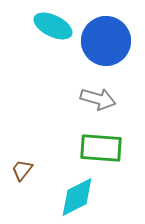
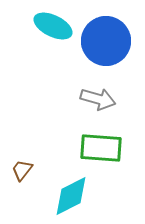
cyan diamond: moved 6 px left, 1 px up
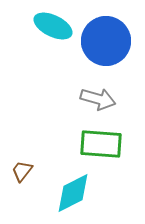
green rectangle: moved 4 px up
brown trapezoid: moved 1 px down
cyan diamond: moved 2 px right, 3 px up
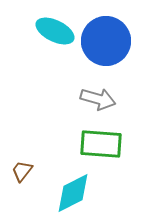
cyan ellipse: moved 2 px right, 5 px down
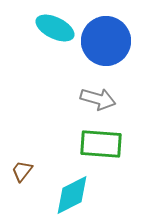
cyan ellipse: moved 3 px up
cyan diamond: moved 1 px left, 2 px down
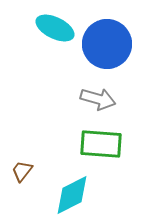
blue circle: moved 1 px right, 3 px down
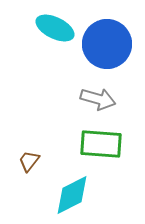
brown trapezoid: moved 7 px right, 10 px up
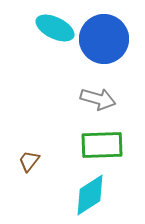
blue circle: moved 3 px left, 5 px up
green rectangle: moved 1 px right, 1 px down; rotated 6 degrees counterclockwise
cyan diamond: moved 18 px right; rotated 6 degrees counterclockwise
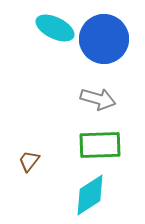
green rectangle: moved 2 px left
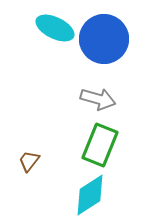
green rectangle: rotated 66 degrees counterclockwise
